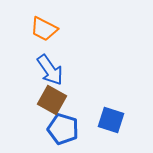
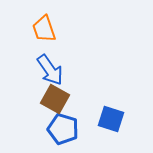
orange trapezoid: rotated 44 degrees clockwise
brown square: moved 3 px right, 1 px up
blue square: moved 1 px up
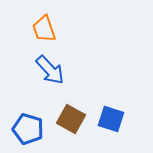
blue arrow: rotated 8 degrees counterclockwise
brown square: moved 16 px right, 20 px down
blue pentagon: moved 35 px left
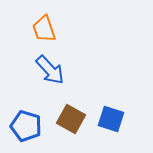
blue pentagon: moved 2 px left, 3 px up
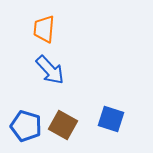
orange trapezoid: rotated 24 degrees clockwise
brown square: moved 8 px left, 6 px down
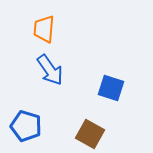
blue arrow: rotated 8 degrees clockwise
blue square: moved 31 px up
brown square: moved 27 px right, 9 px down
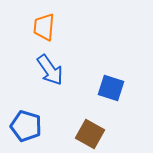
orange trapezoid: moved 2 px up
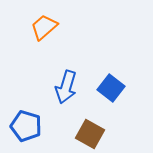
orange trapezoid: rotated 44 degrees clockwise
blue arrow: moved 16 px right, 17 px down; rotated 52 degrees clockwise
blue square: rotated 20 degrees clockwise
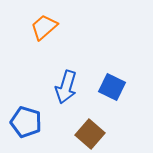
blue square: moved 1 px right, 1 px up; rotated 12 degrees counterclockwise
blue pentagon: moved 4 px up
brown square: rotated 12 degrees clockwise
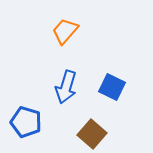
orange trapezoid: moved 21 px right, 4 px down; rotated 8 degrees counterclockwise
brown square: moved 2 px right
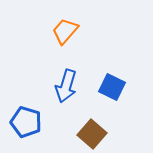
blue arrow: moved 1 px up
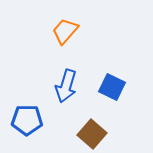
blue pentagon: moved 1 px right, 2 px up; rotated 16 degrees counterclockwise
